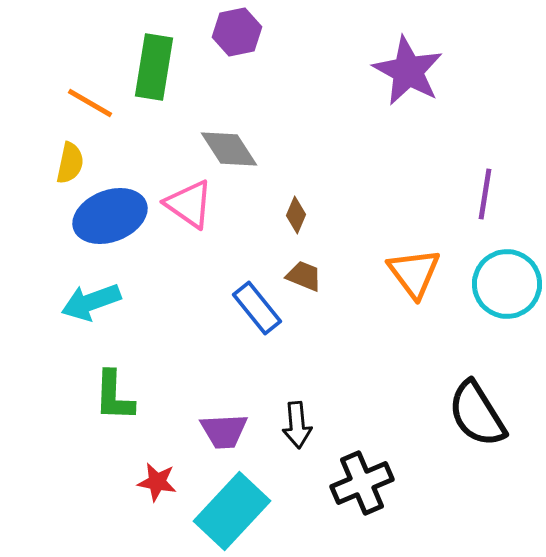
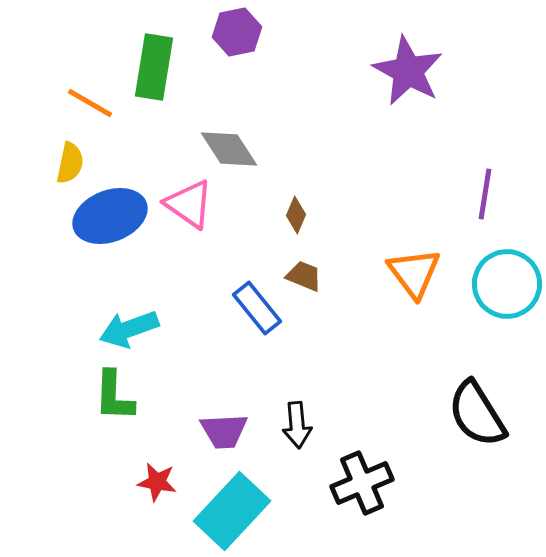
cyan arrow: moved 38 px right, 27 px down
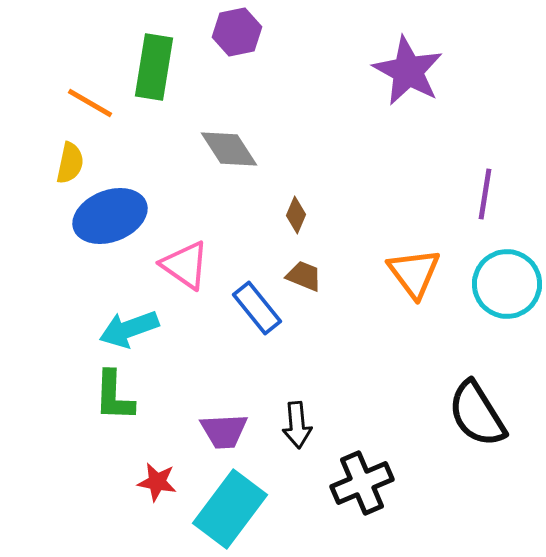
pink triangle: moved 4 px left, 61 px down
cyan rectangle: moved 2 px left, 2 px up; rotated 6 degrees counterclockwise
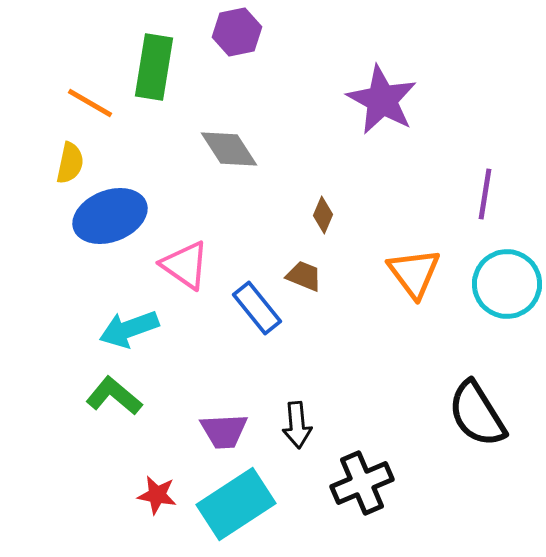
purple star: moved 26 px left, 29 px down
brown diamond: moved 27 px right
green L-shape: rotated 128 degrees clockwise
red star: moved 13 px down
cyan rectangle: moved 6 px right, 5 px up; rotated 20 degrees clockwise
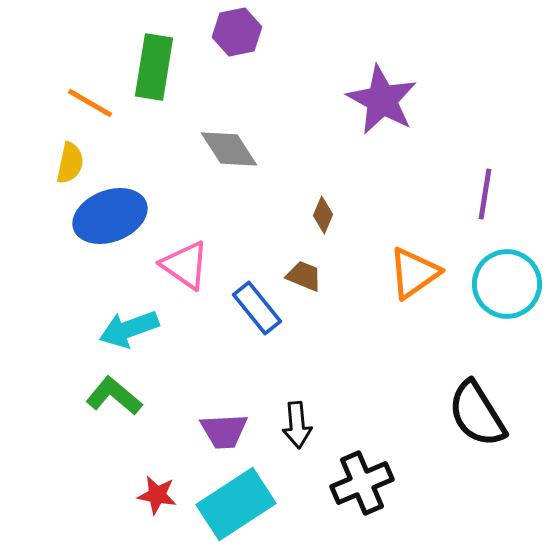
orange triangle: rotated 32 degrees clockwise
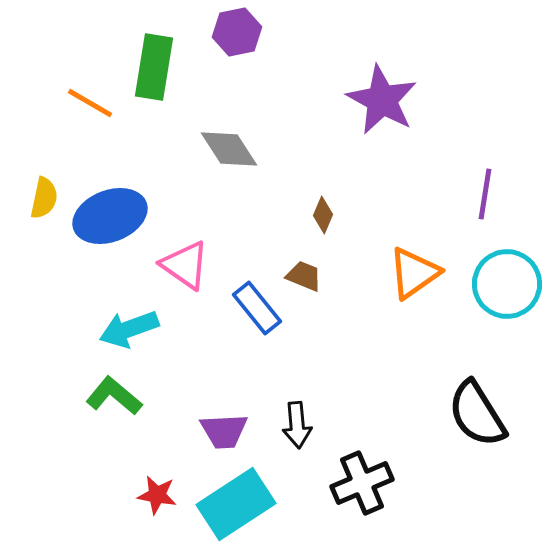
yellow semicircle: moved 26 px left, 35 px down
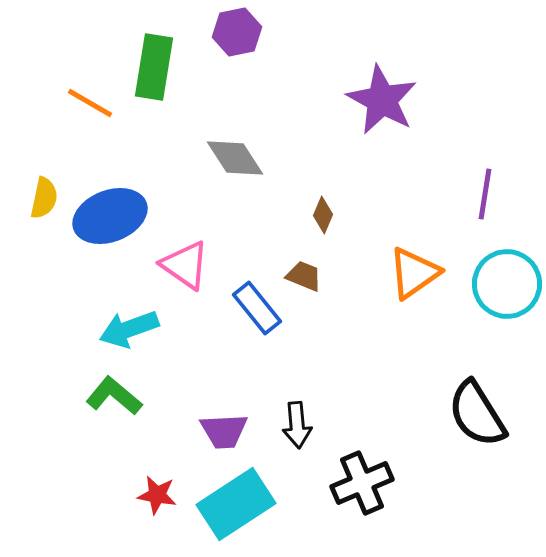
gray diamond: moved 6 px right, 9 px down
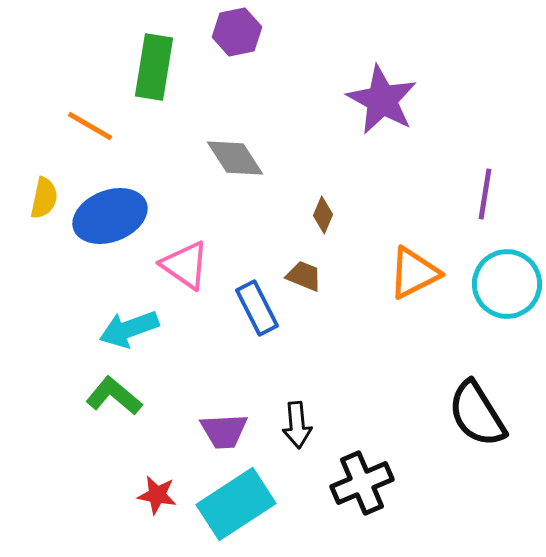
orange line: moved 23 px down
orange triangle: rotated 8 degrees clockwise
blue rectangle: rotated 12 degrees clockwise
